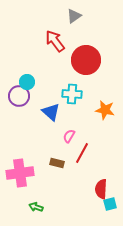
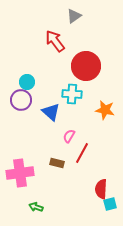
red circle: moved 6 px down
purple circle: moved 2 px right, 4 px down
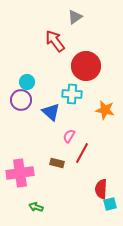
gray triangle: moved 1 px right, 1 px down
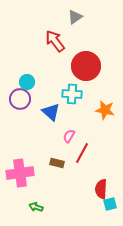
purple circle: moved 1 px left, 1 px up
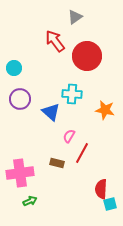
red circle: moved 1 px right, 10 px up
cyan circle: moved 13 px left, 14 px up
green arrow: moved 6 px left, 6 px up; rotated 136 degrees clockwise
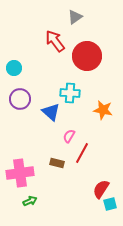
cyan cross: moved 2 px left, 1 px up
orange star: moved 2 px left
red semicircle: rotated 30 degrees clockwise
